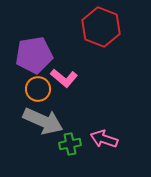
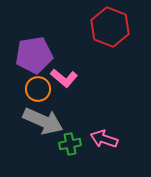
red hexagon: moved 9 px right
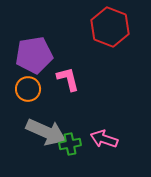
pink L-shape: moved 4 px right, 1 px down; rotated 144 degrees counterclockwise
orange circle: moved 10 px left
gray arrow: moved 3 px right, 11 px down
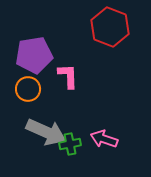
pink L-shape: moved 3 px up; rotated 12 degrees clockwise
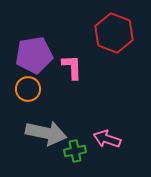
red hexagon: moved 4 px right, 6 px down
pink L-shape: moved 4 px right, 9 px up
gray arrow: moved 1 px down; rotated 12 degrees counterclockwise
pink arrow: moved 3 px right
green cross: moved 5 px right, 7 px down
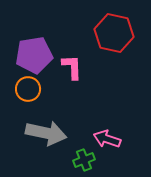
red hexagon: rotated 9 degrees counterclockwise
green cross: moved 9 px right, 9 px down; rotated 10 degrees counterclockwise
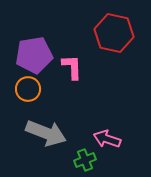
gray arrow: rotated 9 degrees clockwise
green cross: moved 1 px right
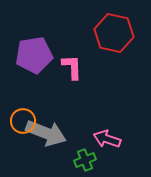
orange circle: moved 5 px left, 32 px down
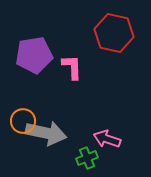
gray arrow: rotated 9 degrees counterclockwise
green cross: moved 2 px right, 2 px up
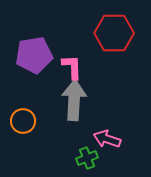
red hexagon: rotated 12 degrees counterclockwise
gray arrow: moved 28 px right, 33 px up; rotated 99 degrees counterclockwise
